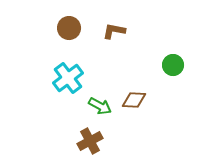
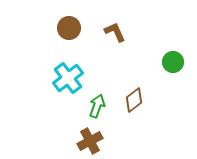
brown L-shape: moved 1 px right, 1 px down; rotated 55 degrees clockwise
green circle: moved 3 px up
brown diamond: rotated 40 degrees counterclockwise
green arrow: moved 3 px left; rotated 100 degrees counterclockwise
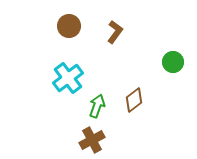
brown circle: moved 2 px up
brown L-shape: rotated 60 degrees clockwise
brown cross: moved 2 px right, 1 px up
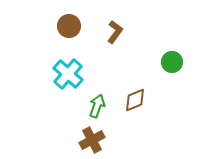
green circle: moved 1 px left
cyan cross: moved 4 px up; rotated 12 degrees counterclockwise
brown diamond: moved 1 px right; rotated 15 degrees clockwise
